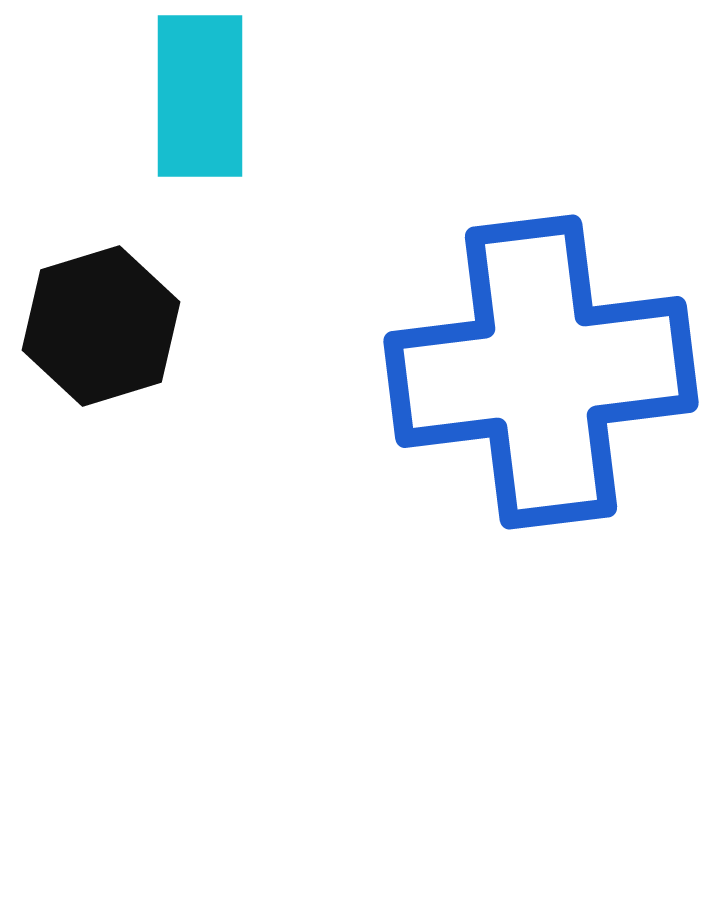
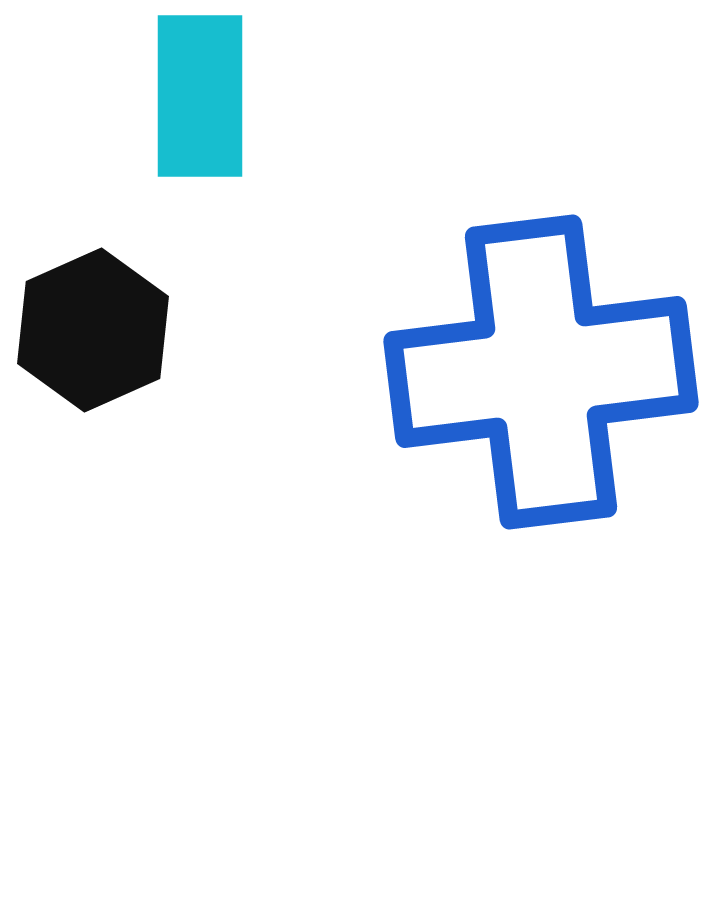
black hexagon: moved 8 px left, 4 px down; rotated 7 degrees counterclockwise
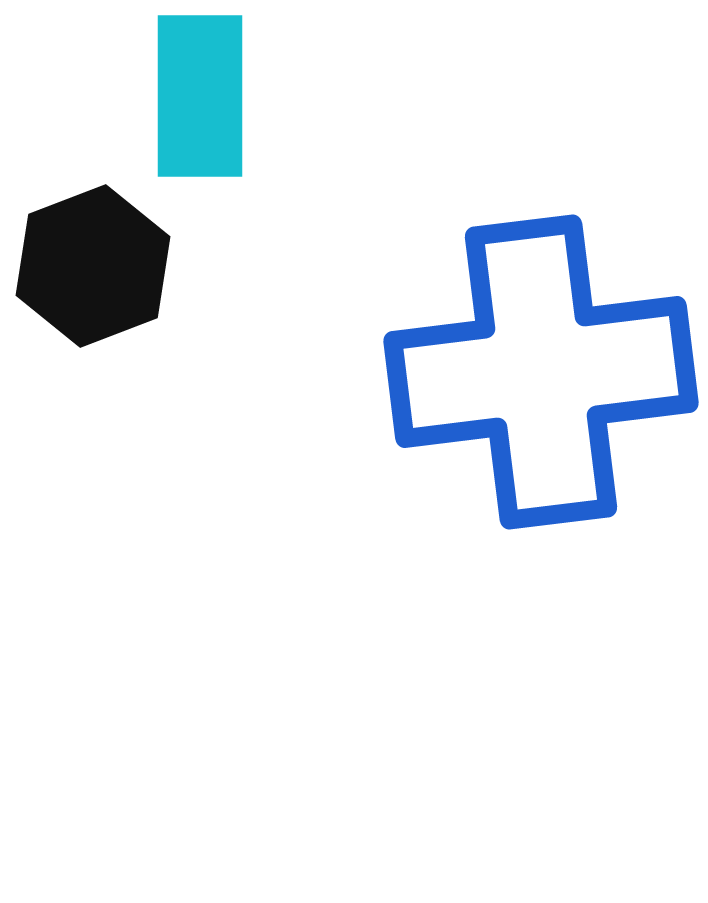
black hexagon: moved 64 px up; rotated 3 degrees clockwise
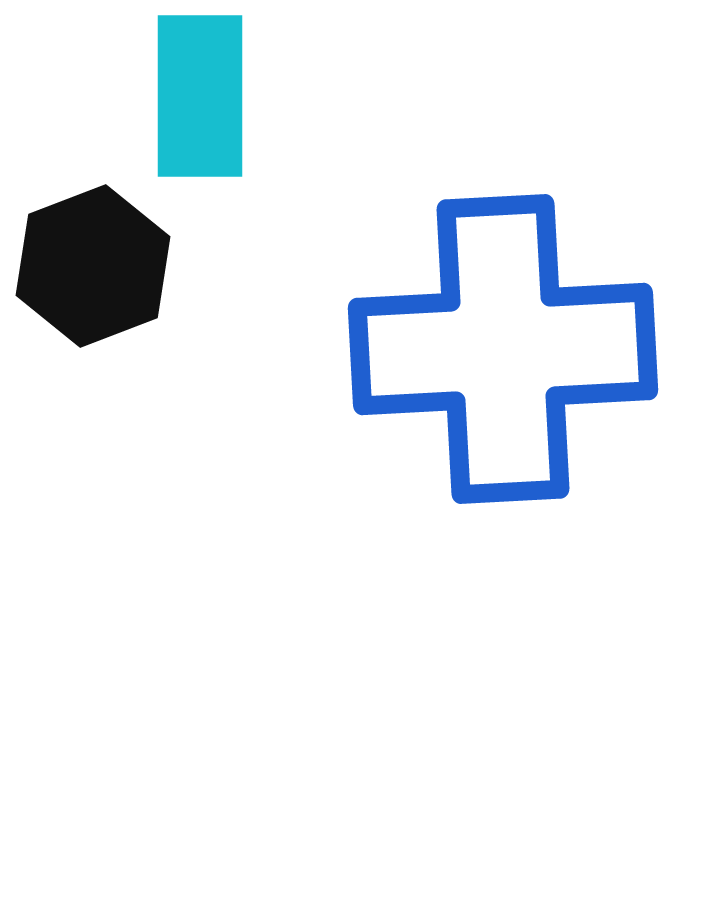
blue cross: moved 38 px left, 23 px up; rotated 4 degrees clockwise
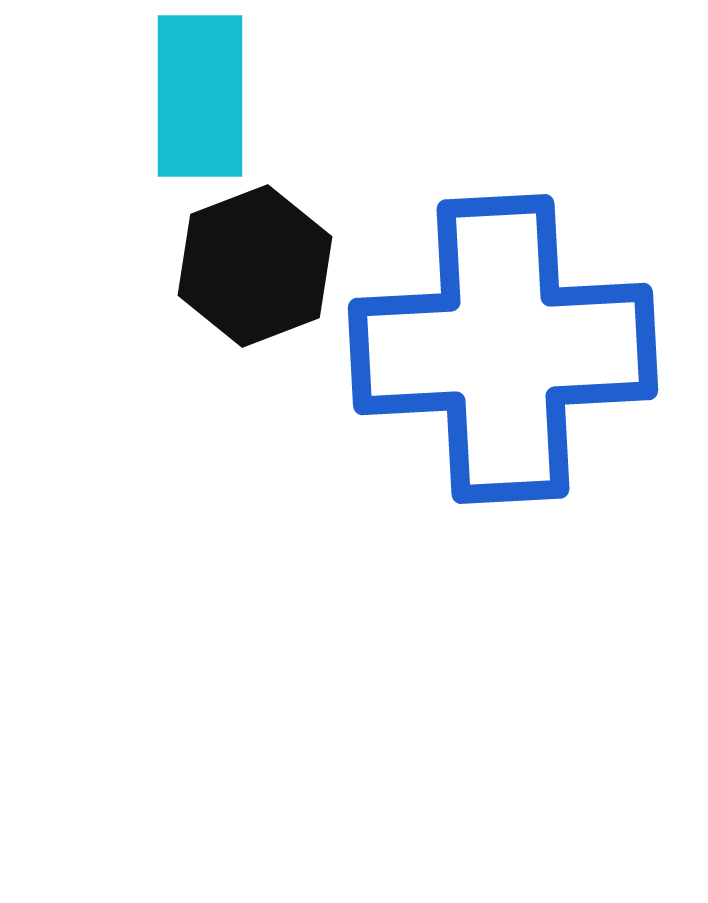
black hexagon: moved 162 px right
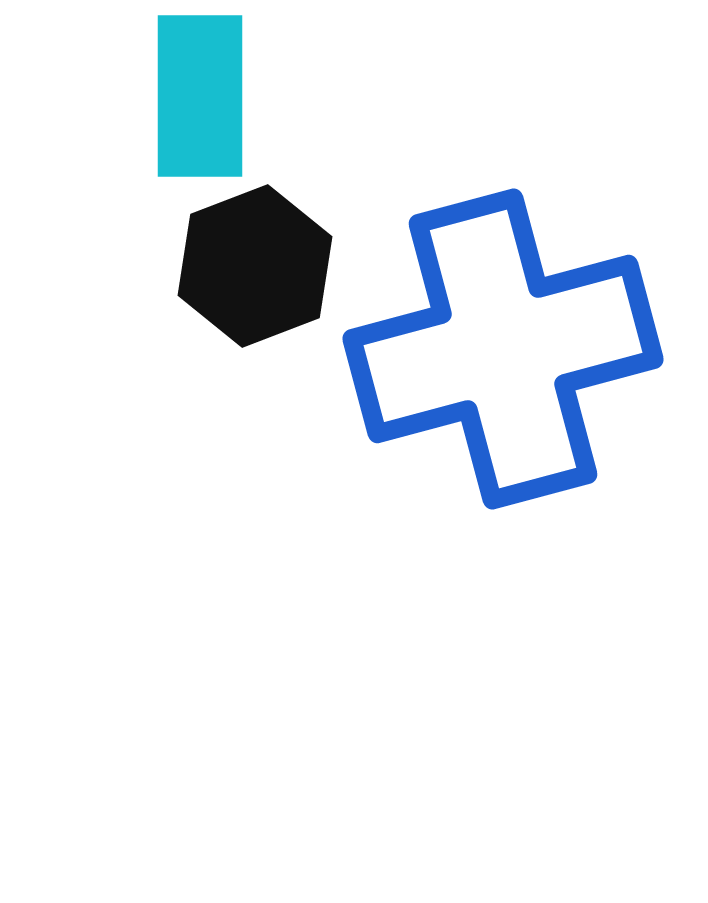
blue cross: rotated 12 degrees counterclockwise
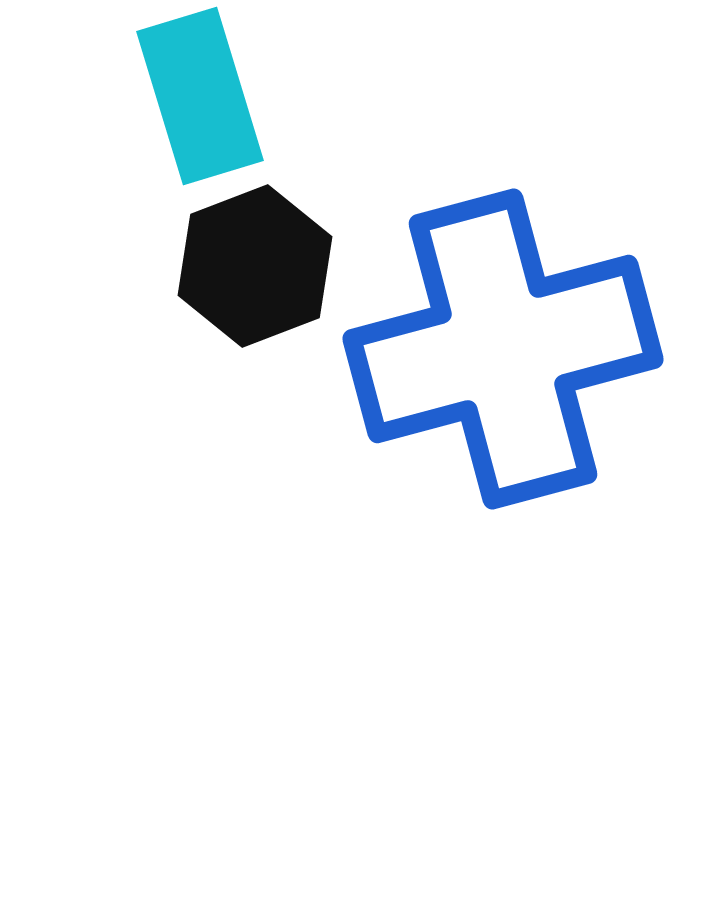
cyan rectangle: rotated 17 degrees counterclockwise
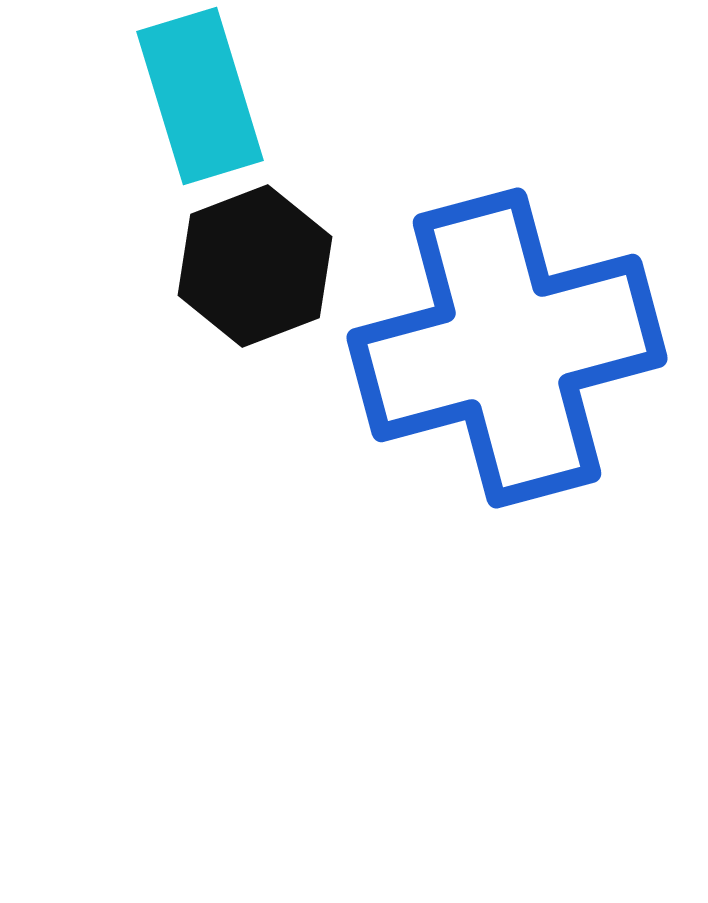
blue cross: moved 4 px right, 1 px up
